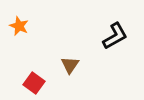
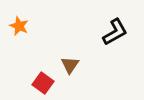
black L-shape: moved 4 px up
red square: moved 9 px right
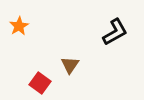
orange star: rotated 18 degrees clockwise
red square: moved 3 px left
